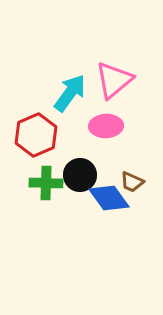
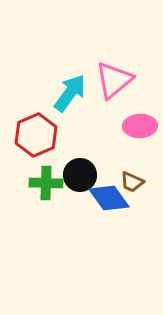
pink ellipse: moved 34 px right
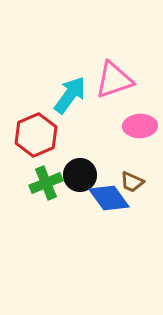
pink triangle: rotated 21 degrees clockwise
cyan arrow: moved 2 px down
green cross: rotated 24 degrees counterclockwise
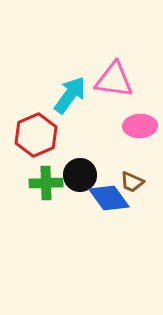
pink triangle: rotated 27 degrees clockwise
green cross: rotated 20 degrees clockwise
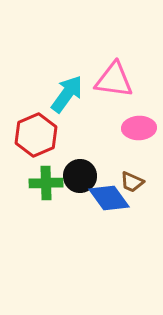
cyan arrow: moved 3 px left, 1 px up
pink ellipse: moved 1 px left, 2 px down
black circle: moved 1 px down
